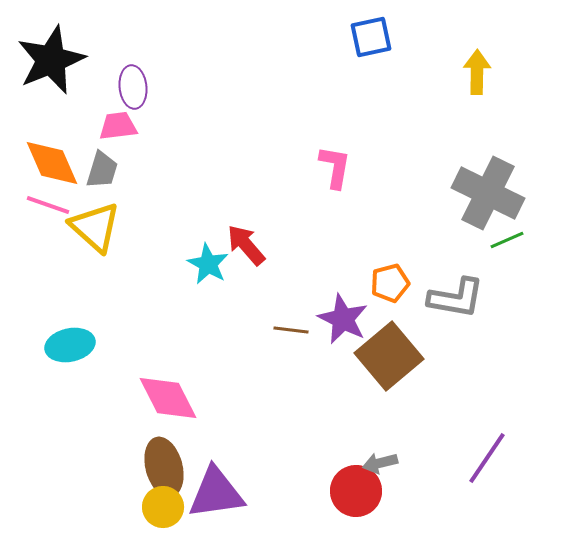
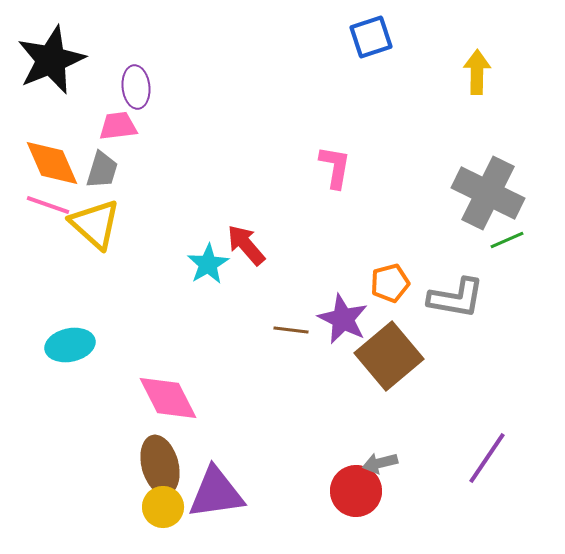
blue square: rotated 6 degrees counterclockwise
purple ellipse: moved 3 px right
yellow triangle: moved 3 px up
cyan star: rotated 12 degrees clockwise
brown ellipse: moved 4 px left, 2 px up
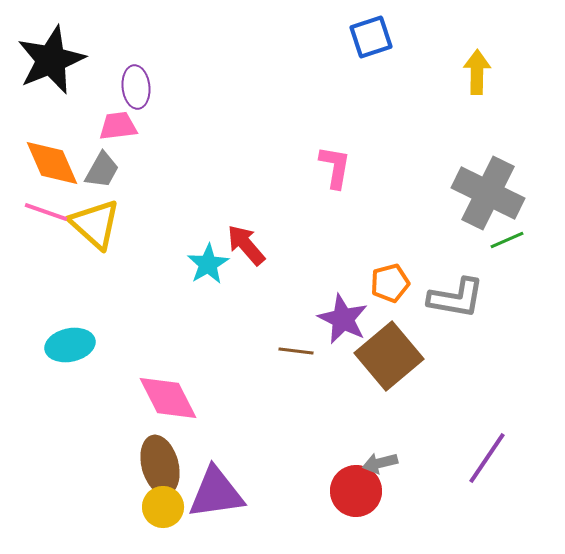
gray trapezoid: rotated 12 degrees clockwise
pink line: moved 2 px left, 7 px down
brown line: moved 5 px right, 21 px down
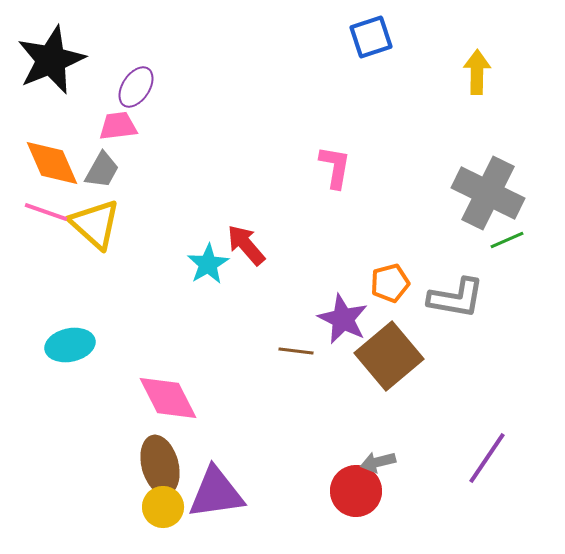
purple ellipse: rotated 39 degrees clockwise
gray arrow: moved 2 px left, 1 px up
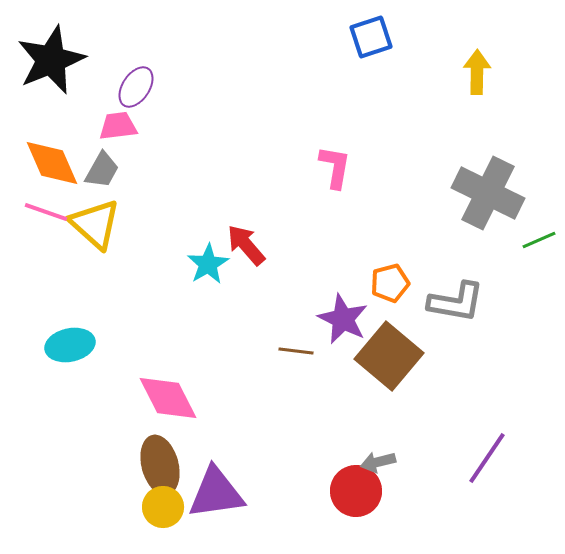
green line: moved 32 px right
gray L-shape: moved 4 px down
brown square: rotated 10 degrees counterclockwise
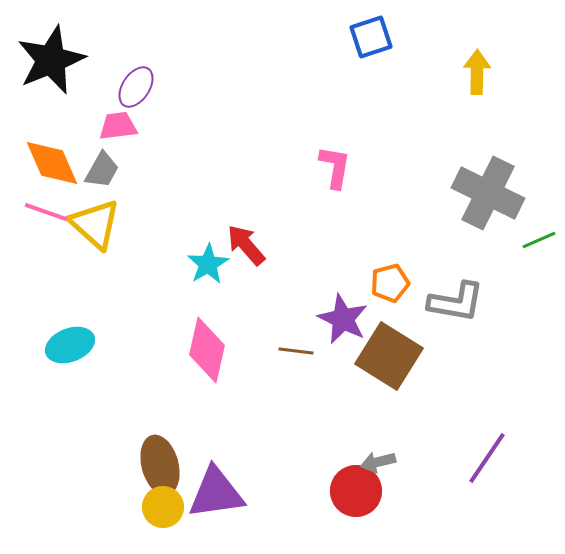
cyan ellipse: rotated 9 degrees counterclockwise
brown square: rotated 8 degrees counterclockwise
pink diamond: moved 39 px right, 48 px up; rotated 40 degrees clockwise
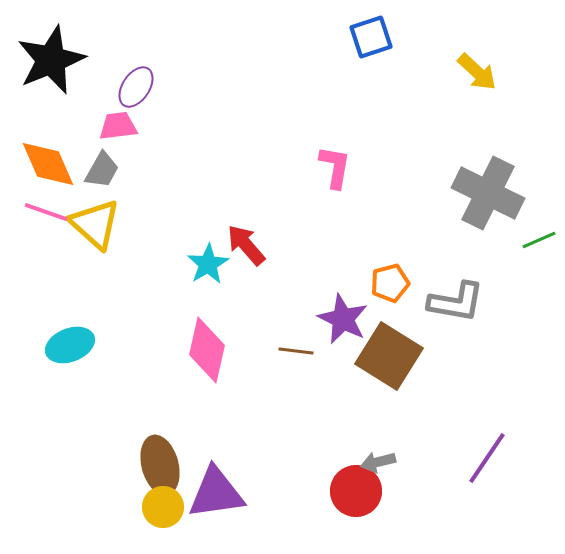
yellow arrow: rotated 132 degrees clockwise
orange diamond: moved 4 px left, 1 px down
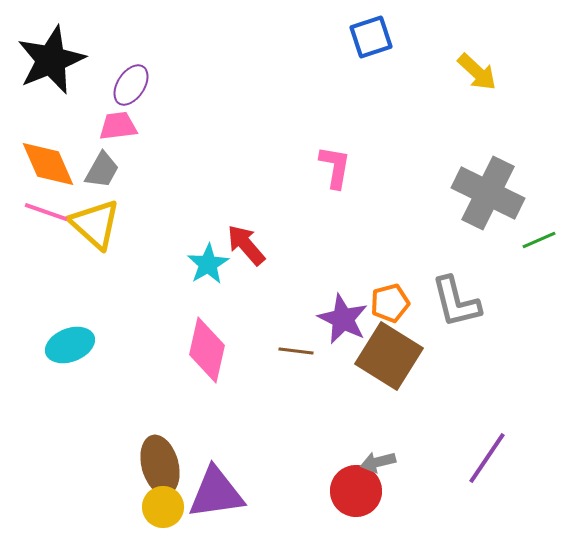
purple ellipse: moved 5 px left, 2 px up
orange pentagon: moved 20 px down
gray L-shape: rotated 66 degrees clockwise
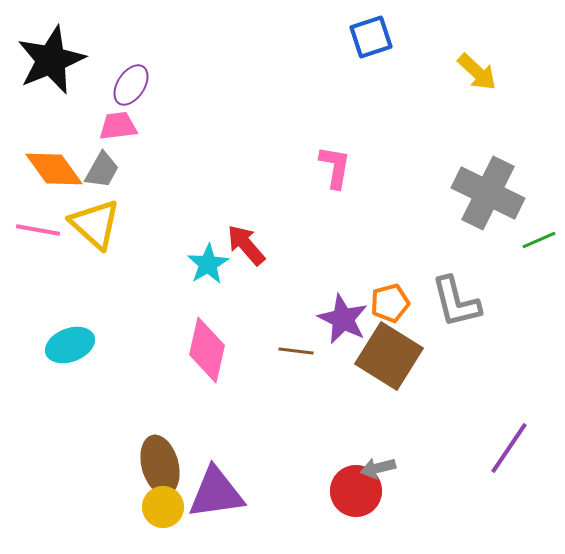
orange diamond: moved 6 px right, 5 px down; rotated 12 degrees counterclockwise
pink line: moved 8 px left, 18 px down; rotated 9 degrees counterclockwise
purple line: moved 22 px right, 10 px up
gray arrow: moved 6 px down
